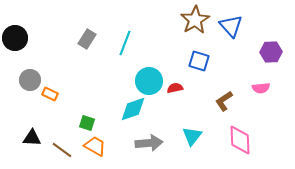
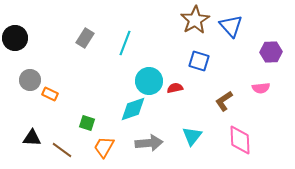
gray rectangle: moved 2 px left, 1 px up
orange trapezoid: moved 9 px right, 1 px down; rotated 90 degrees counterclockwise
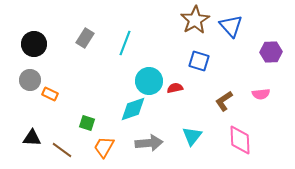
black circle: moved 19 px right, 6 px down
pink semicircle: moved 6 px down
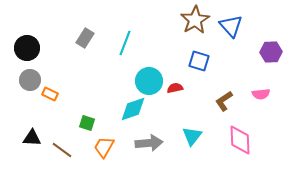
black circle: moved 7 px left, 4 px down
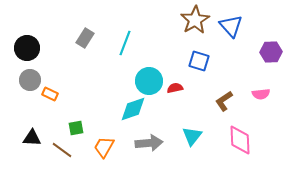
green square: moved 11 px left, 5 px down; rotated 28 degrees counterclockwise
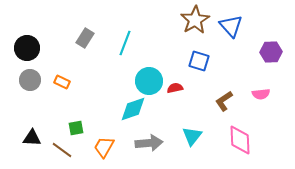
orange rectangle: moved 12 px right, 12 px up
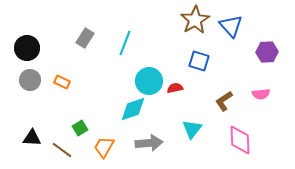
purple hexagon: moved 4 px left
green square: moved 4 px right; rotated 21 degrees counterclockwise
cyan triangle: moved 7 px up
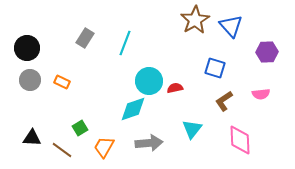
blue square: moved 16 px right, 7 px down
